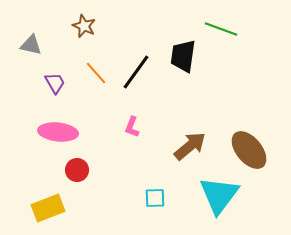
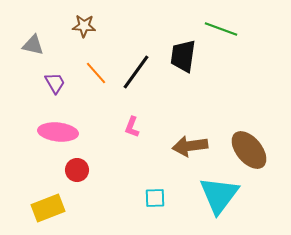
brown star: rotated 20 degrees counterclockwise
gray triangle: moved 2 px right
brown arrow: rotated 148 degrees counterclockwise
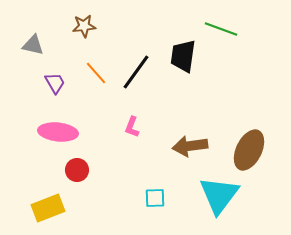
brown star: rotated 10 degrees counterclockwise
brown ellipse: rotated 66 degrees clockwise
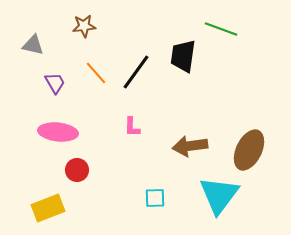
pink L-shape: rotated 20 degrees counterclockwise
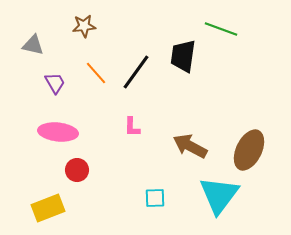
brown arrow: rotated 36 degrees clockwise
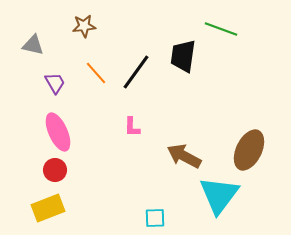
pink ellipse: rotated 60 degrees clockwise
brown arrow: moved 6 px left, 10 px down
red circle: moved 22 px left
cyan square: moved 20 px down
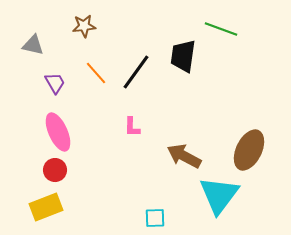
yellow rectangle: moved 2 px left, 1 px up
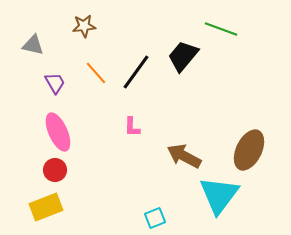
black trapezoid: rotated 32 degrees clockwise
cyan square: rotated 20 degrees counterclockwise
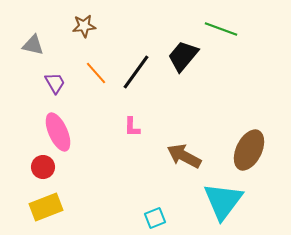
red circle: moved 12 px left, 3 px up
cyan triangle: moved 4 px right, 6 px down
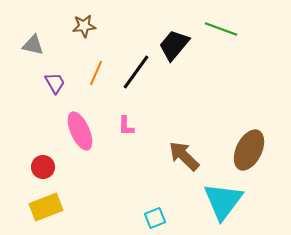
black trapezoid: moved 9 px left, 11 px up
orange line: rotated 65 degrees clockwise
pink L-shape: moved 6 px left, 1 px up
pink ellipse: moved 22 px right, 1 px up
brown arrow: rotated 16 degrees clockwise
